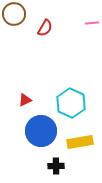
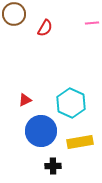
black cross: moved 3 px left
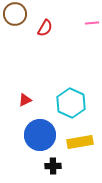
brown circle: moved 1 px right
blue circle: moved 1 px left, 4 px down
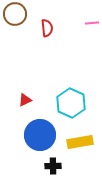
red semicircle: moved 2 px right; rotated 36 degrees counterclockwise
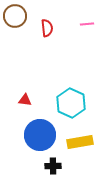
brown circle: moved 2 px down
pink line: moved 5 px left, 1 px down
red triangle: rotated 32 degrees clockwise
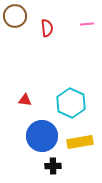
blue circle: moved 2 px right, 1 px down
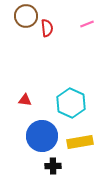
brown circle: moved 11 px right
pink line: rotated 16 degrees counterclockwise
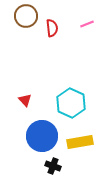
red semicircle: moved 5 px right
red triangle: rotated 40 degrees clockwise
black cross: rotated 21 degrees clockwise
